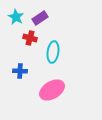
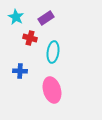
purple rectangle: moved 6 px right
pink ellipse: rotated 75 degrees counterclockwise
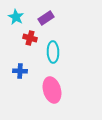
cyan ellipse: rotated 10 degrees counterclockwise
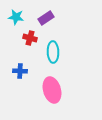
cyan star: rotated 21 degrees counterclockwise
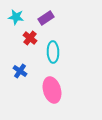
red cross: rotated 24 degrees clockwise
blue cross: rotated 32 degrees clockwise
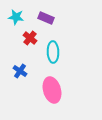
purple rectangle: rotated 56 degrees clockwise
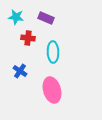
red cross: moved 2 px left; rotated 32 degrees counterclockwise
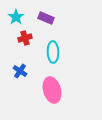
cyan star: rotated 28 degrees clockwise
red cross: moved 3 px left; rotated 24 degrees counterclockwise
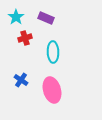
blue cross: moved 1 px right, 9 px down
